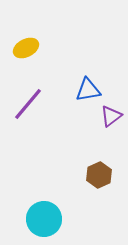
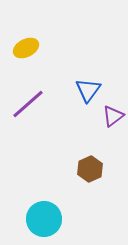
blue triangle: rotated 44 degrees counterclockwise
purple line: rotated 9 degrees clockwise
purple triangle: moved 2 px right
brown hexagon: moved 9 px left, 6 px up
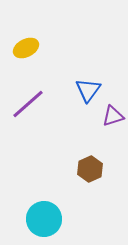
purple triangle: rotated 20 degrees clockwise
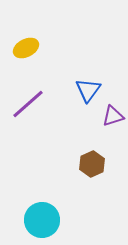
brown hexagon: moved 2 px right, 5 px up
cyan circle: moved 2 px left, 1 px down
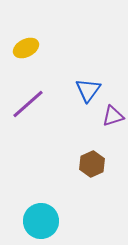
cyan circle: moved 1 px left, 1 px down
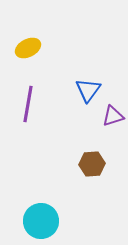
yellow ellipse: moved 2 px right
purple line: rotated 39 degrees counterclockwise
brown hexagon: rotated 20 degrees clockwise
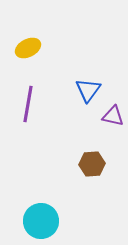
purple triangle: rotated 30 degrees clockwise
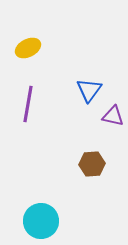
blue triangle: moved 1 px right
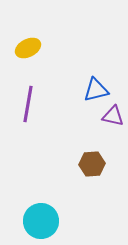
blue triangle: moved 7 px right; rotated 40 degrees clockwise
